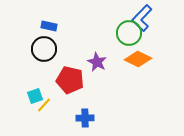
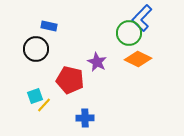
black circle: moved 8 px left
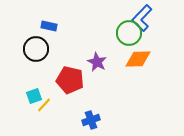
orange diamond: rotated 28 degrees counterclockwise
cyan square: moved 1 px left
blue cross: moved 6 px right, 2 px down; rotated 18 degrees counterclockwise
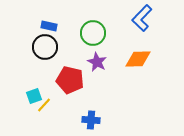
green circle: moved 36 px left
black circle: moved 9 px right, 2 px up
blue cross: rotated 24 degrees clockwise
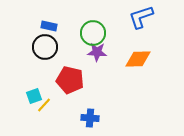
blue L-shape: moved 1 px left, 1 px up; rotated 28 degrees clockwise
purple star: moved 10 px up; rotated 24 degrees counterclockwise
blue cross: moved 1 px left, 2 px up
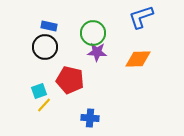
cyan square: moved 5 px right, 5 px up
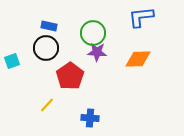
blue L-shape: rotated 12 degrees clockwise
black circle: moved 1 px right, 1 px down
red pentagon: moved 4 px up; rotated 24 degrees clockwise
cyan square: moved 27 px left, 30 px up
yellow line: moved 3 px right
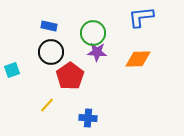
black circle: moved 5 px right, 4 px down
cyan square: moved 9 px down
blue cross: moved 2 px left
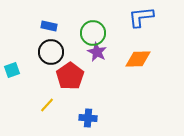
purple star: rotated 24 degrees clockwise
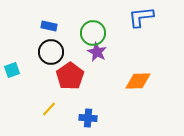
orange diamond: moved 22 px down
yellow line: moved 2 px right, 4 px down
